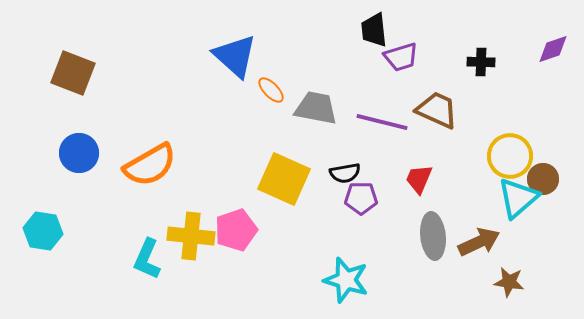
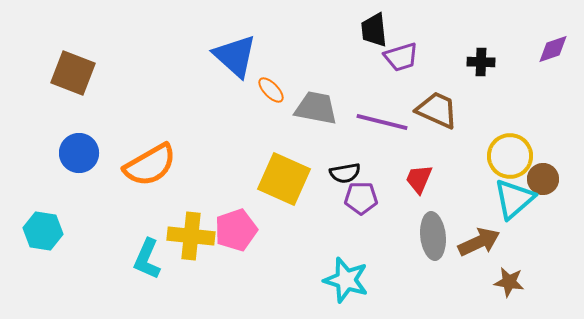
cyan triangle: moved 4 px left, 1 px down
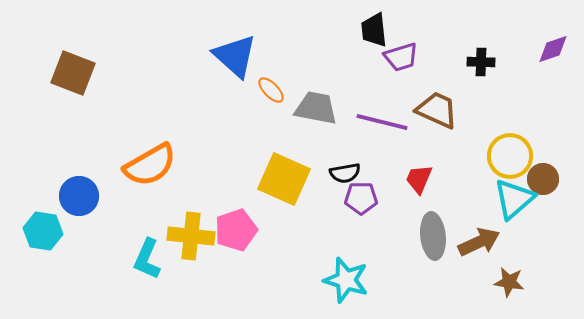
blue circle: moved 43 px down
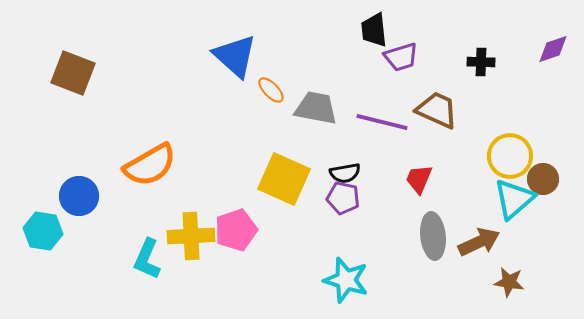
purple pentagon: moved 18 px left; rotated 12 degrees clockwise
yellow cross: rotated 9 degrees counterclockwise
